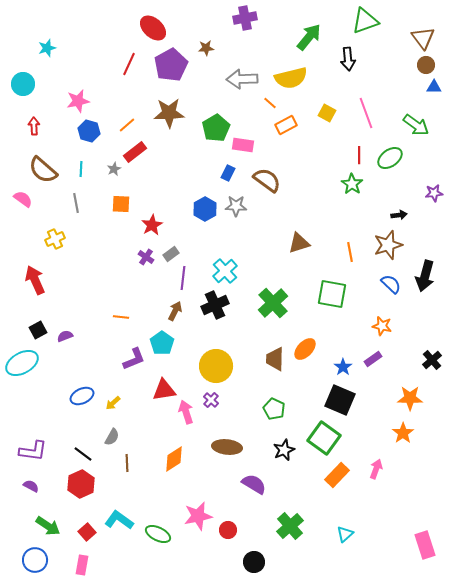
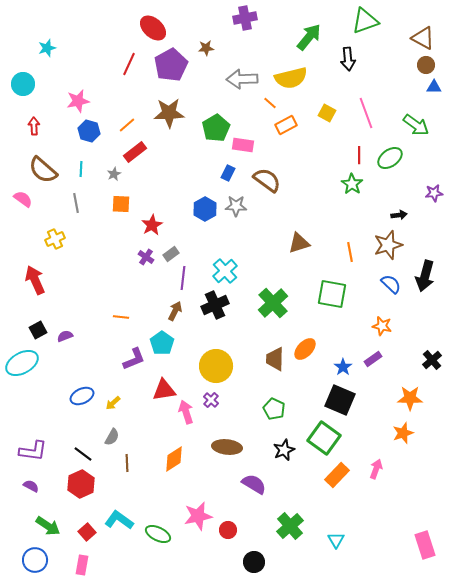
brown triangle at (423, 38): rotated 25 degrees counterclockwise
gray star at (114, 169): moved 5 px down
orange star at (403, 433): rotated 15 degrees clockwise
cyan triangle at (345, 534): moved 9 px left, 6 px down; rotated 18 degrees counterclockwise
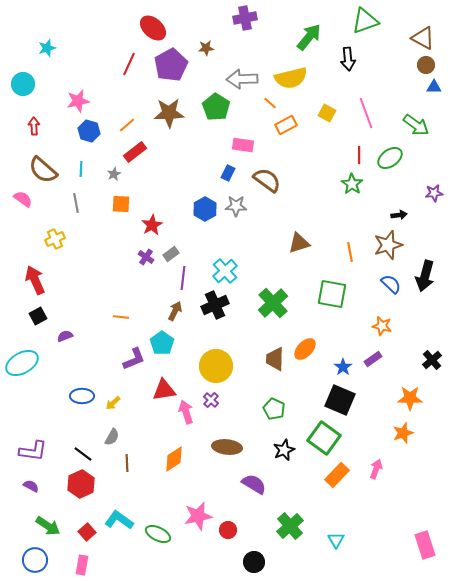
green pentagon at (216, 128): moved 21 px up; rotated 8 degrees counterclockwise
black square at (38, 330): moved 14 px up
blue ellipse at (82, 396): rotated 25 degrees clockwise
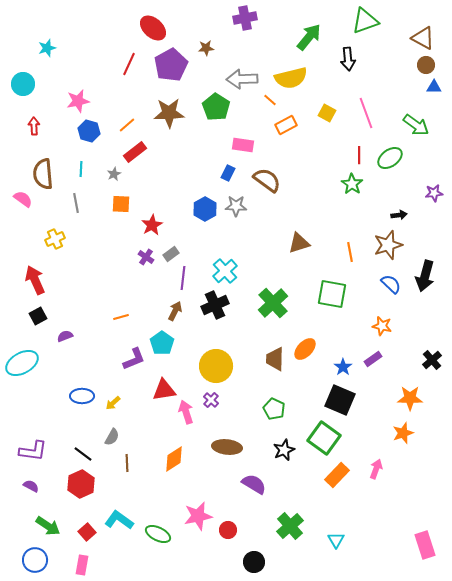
orange line at (270, 103): moved 3 px up
brown semicircle at (43, 170): moved 4 px down; rotated 44 degrees clockwise
orange line at (121, 317): rotated 21 degrees counterclockwise
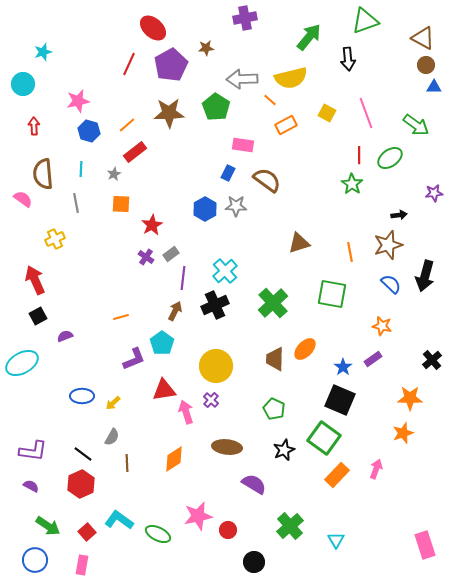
cyan star at (47, 48): moved 4 px left, 4 px down
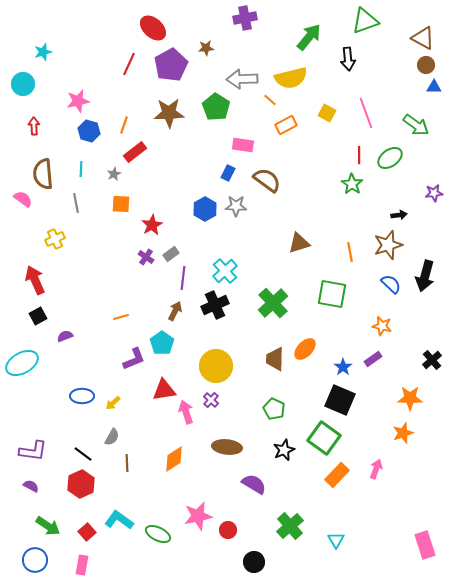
orange line at (127, 125): moved 3 px left; rotated 30 degrees counterclockwise
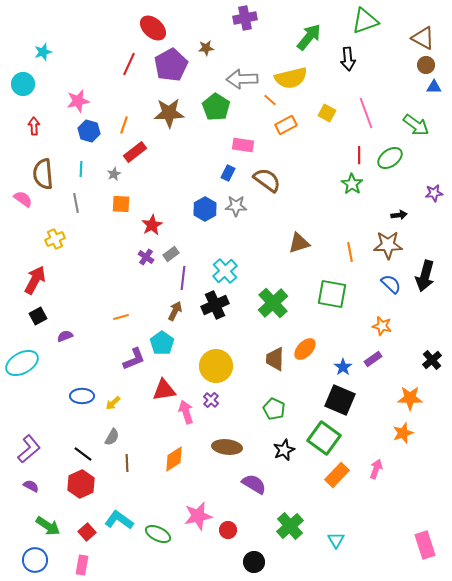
brown star at (388, 245): rotated 16 degrees clockwise
red arrow at (35, 280): rotated 52 degrees clockwise
purple L-shape at (33, 451): moved 4 px left, 2 px up; rotated 48 degrees counterclockwise
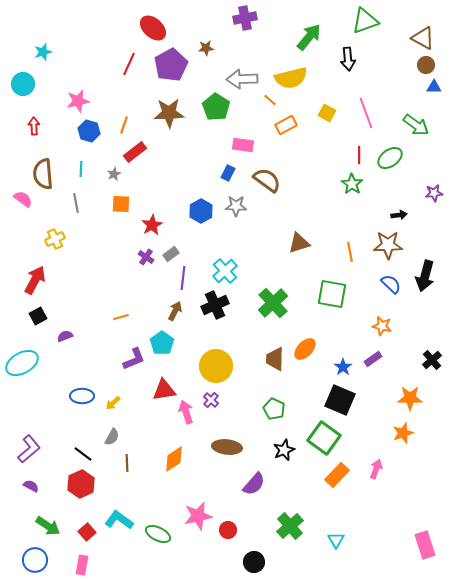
blue hexagon at (205, 209): moved 4 px left, 2 px down
purple semicircle at (254, 484): rotated 100 degrees clockwise
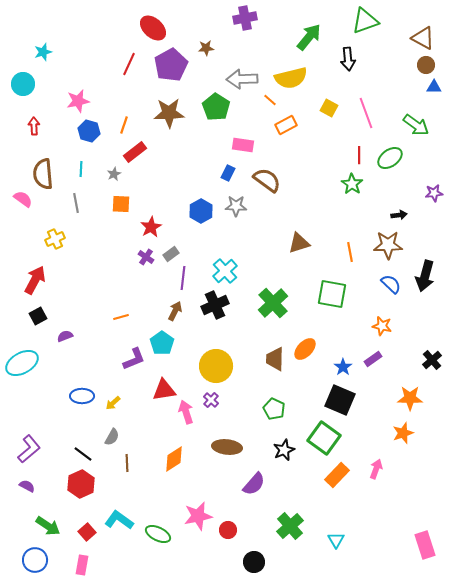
yellow square at (327, 113): moved 2 px right, 5 px up
red star at (152, 225): moved 1 px left, 2 px down
purple semicircle at (31, 486): moved 4 px left
